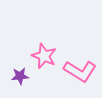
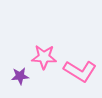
pink star: moved 1 px down; rotated 20 degrees counterclockwise
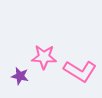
purple star: rotated 18 degrees clockwise
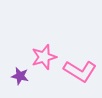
pink star: rotated 20 degrees counterclockwise
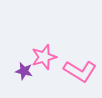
purple star: moved 4 px right, 5 px up
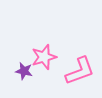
pink L-shape: rotated 52 degrees counterclockwise
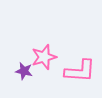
pink L-shape: rotated 24 degrees clockwise
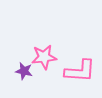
pink star: rotated 10 degrees clockwise
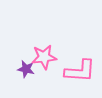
purple star: moved 2 px right, 2 px up
